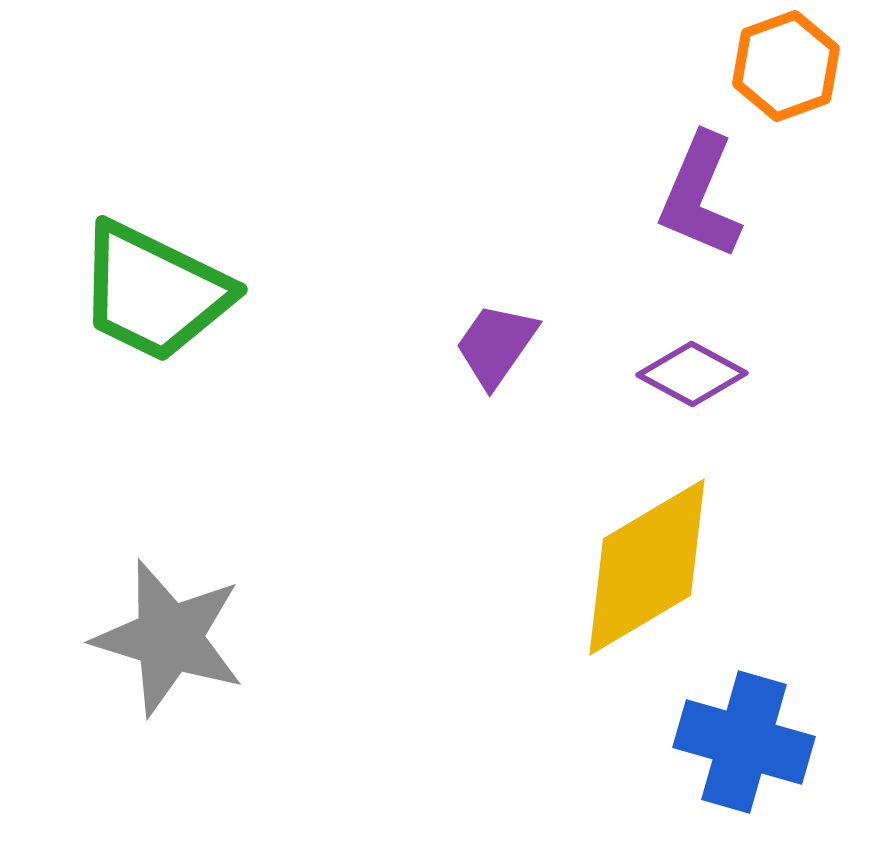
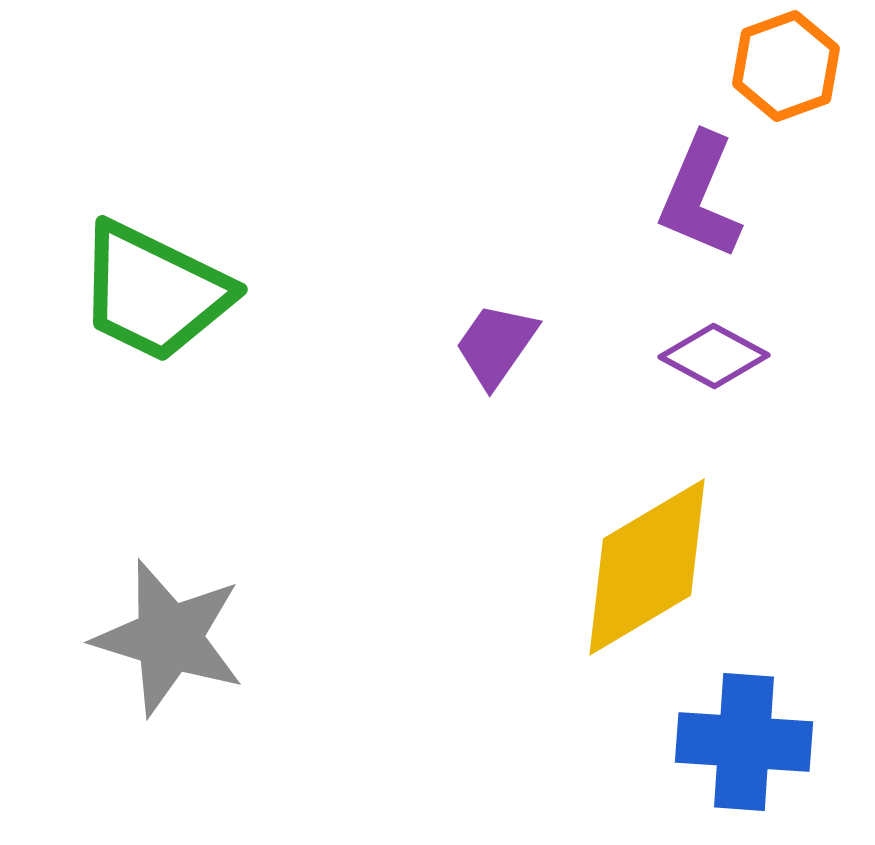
purple diamond: moved 22 px right, 18 px up
blue cross: rotated 12 degrees counterclockwise
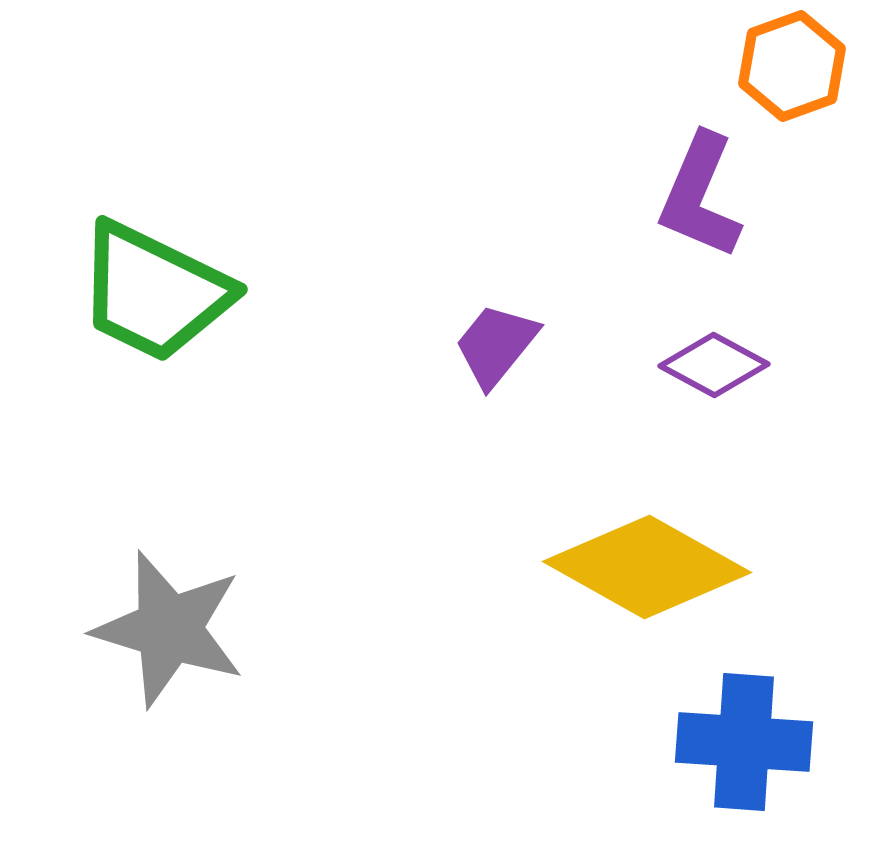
orange hexagon: moved 6 px right
purple trapezoid: rotated 4 degrees clockwise
purple diamond: moved 9 px down
yellow diamond: rotated 60 degrees clockwise
gray star: moved 9 px up
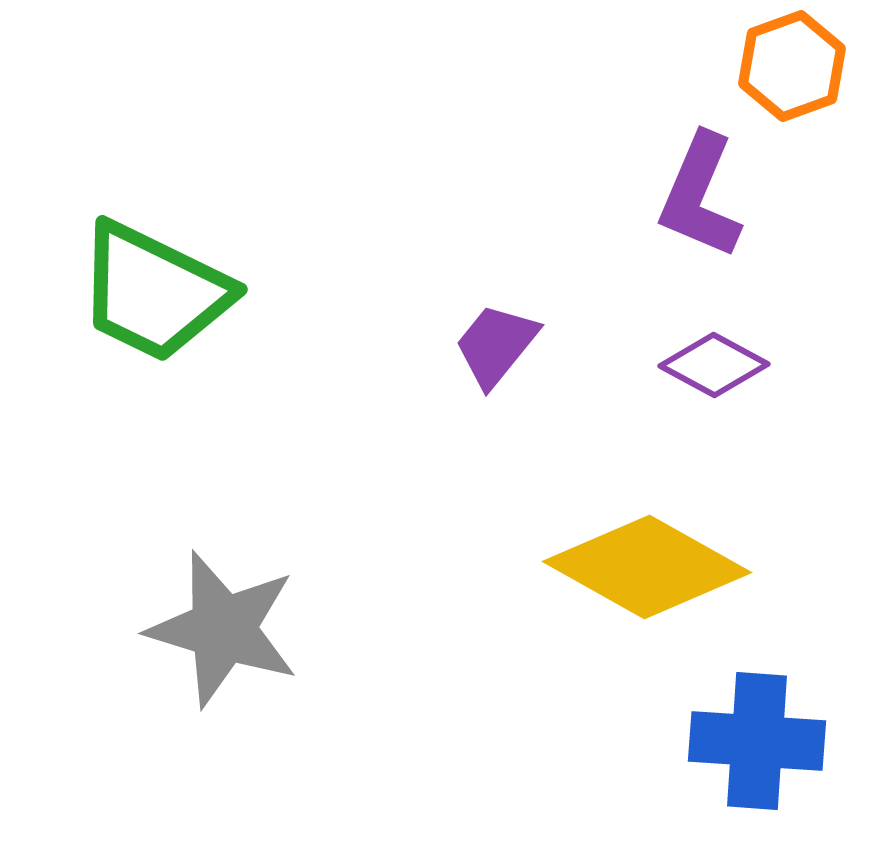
gray star: moved 54 px right
blue cross: moved 13 px right, 1 px up
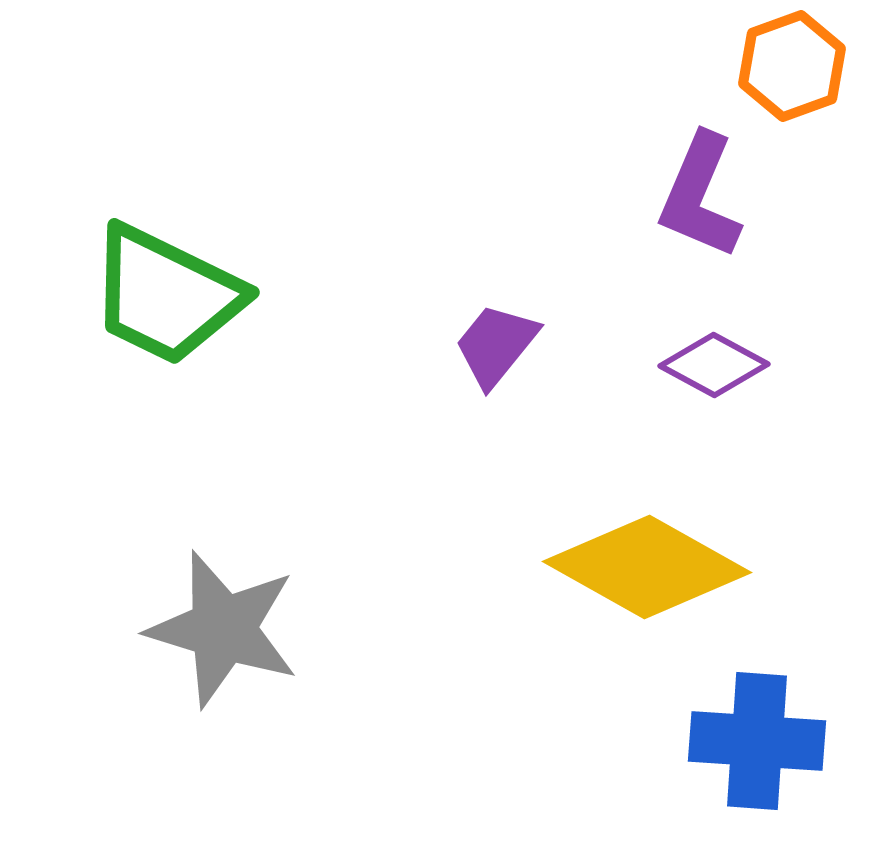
green trapezoid: moved 12 px right, 3 px down
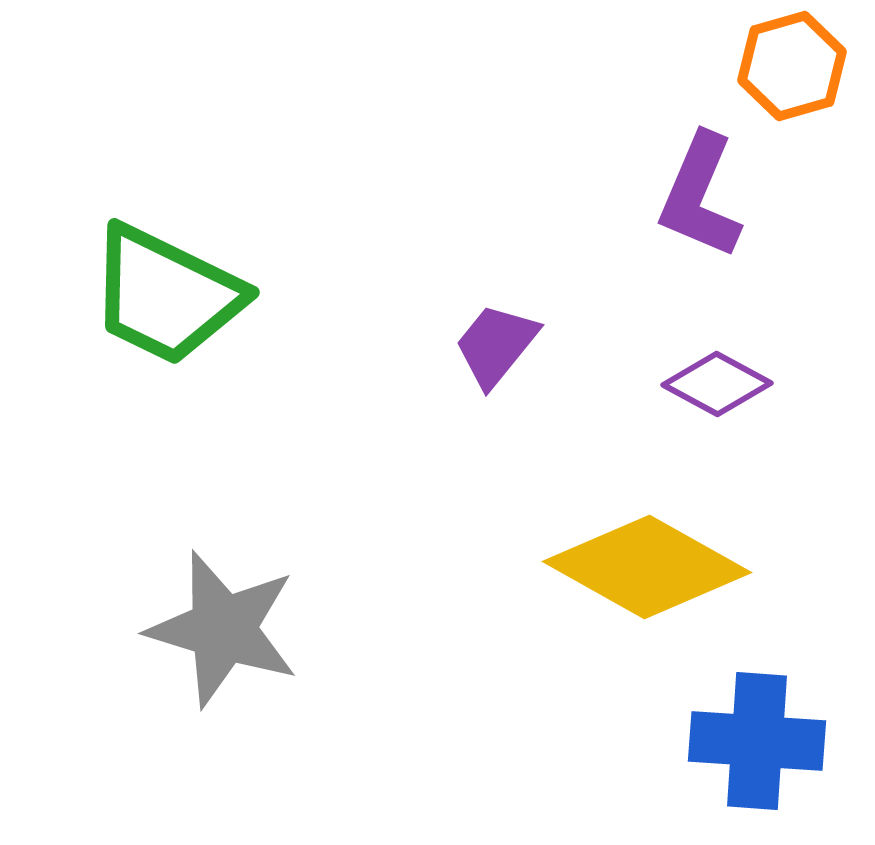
orange hexagon: rotated 4 degrees clockwise
purple diamond: moved 3 px right, 19 px down
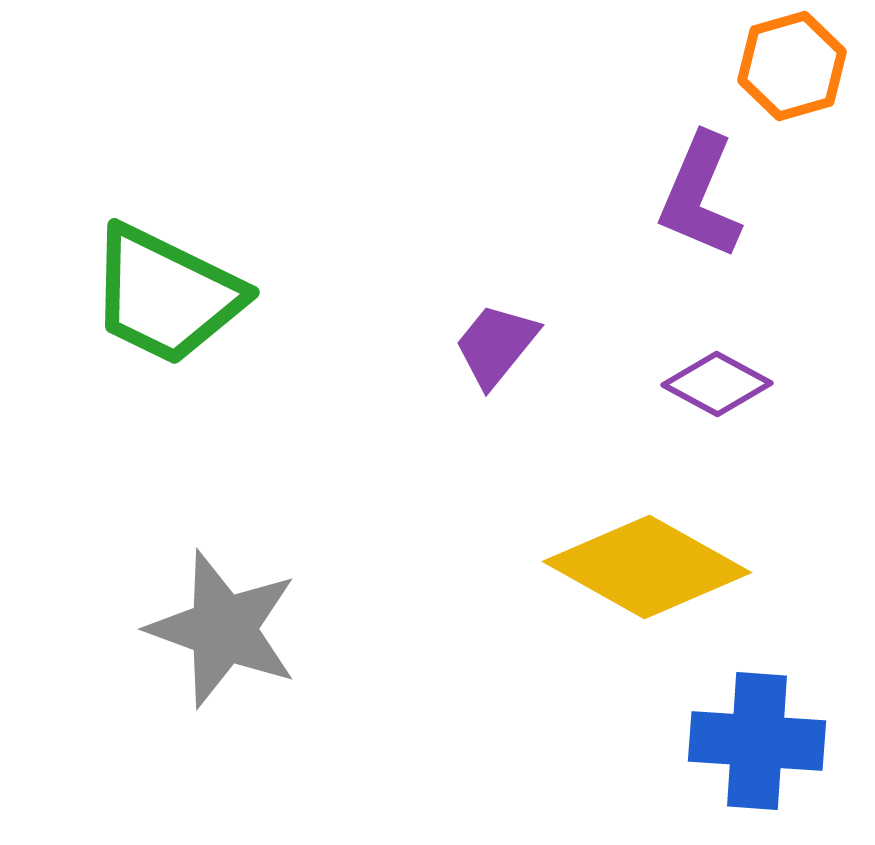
gray star: rotated 3 degrees clockwise
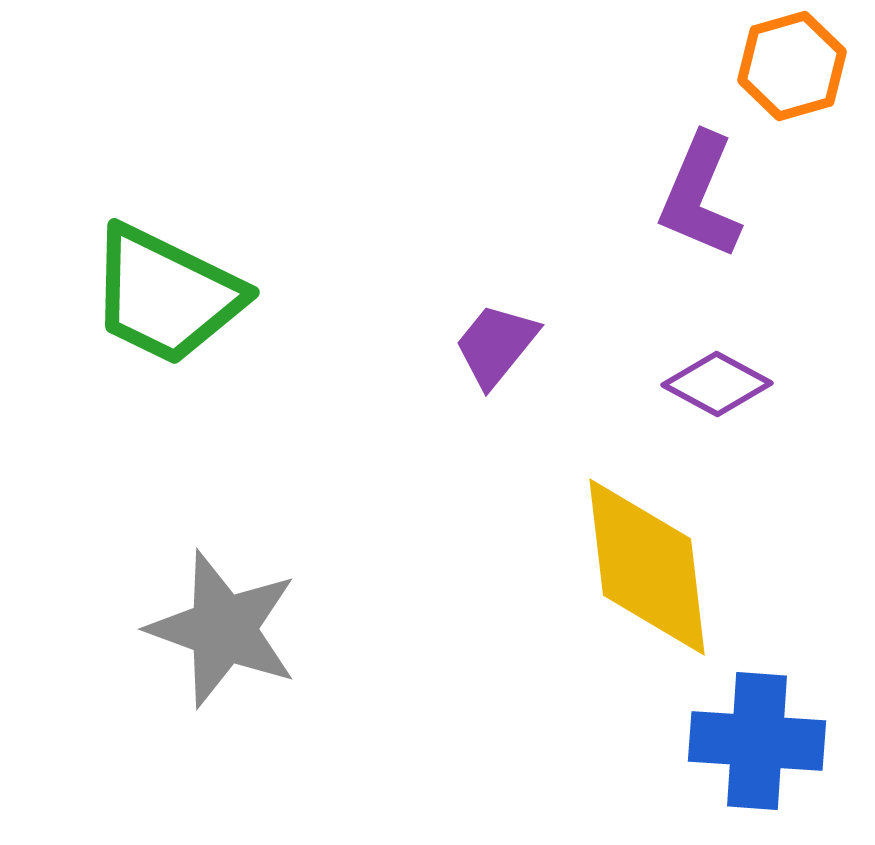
yellow diamond: rotated 54 degrees clockwise
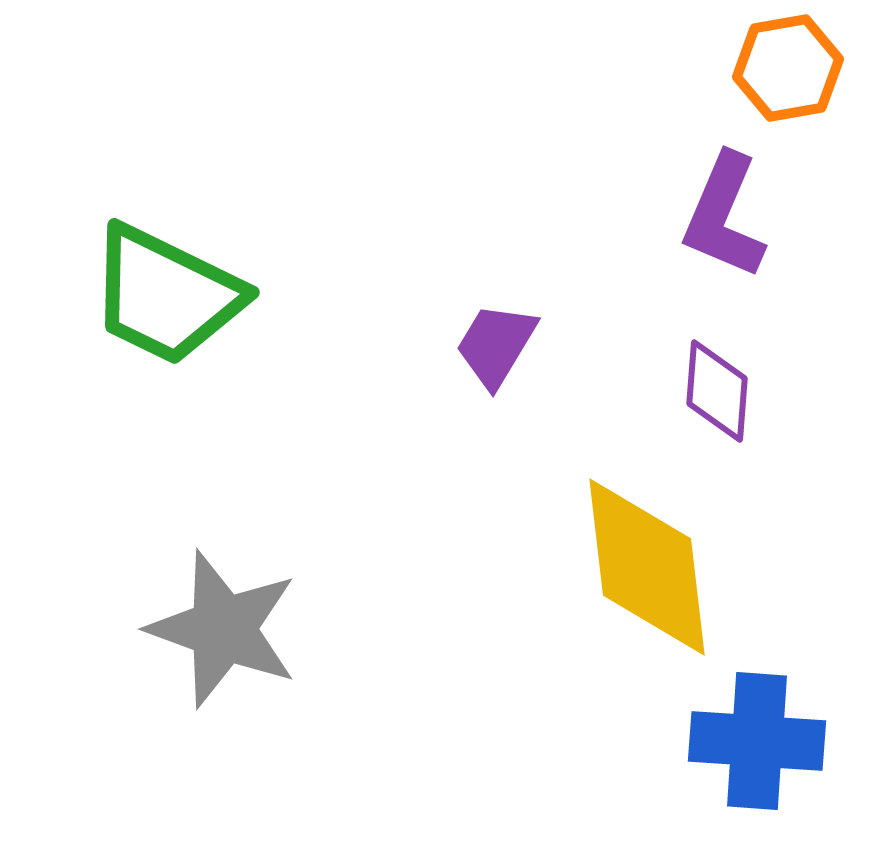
orange hexagon: moved 4 px left, 2 px down; rotated 6 degrees clockwise
purple L-shape: moved 24 px right, 20 px down
purple trapezoid: rotated 8 degrees counterclockwise
purple diamond: moved 7 px down; rotated 66 degrees clockwise
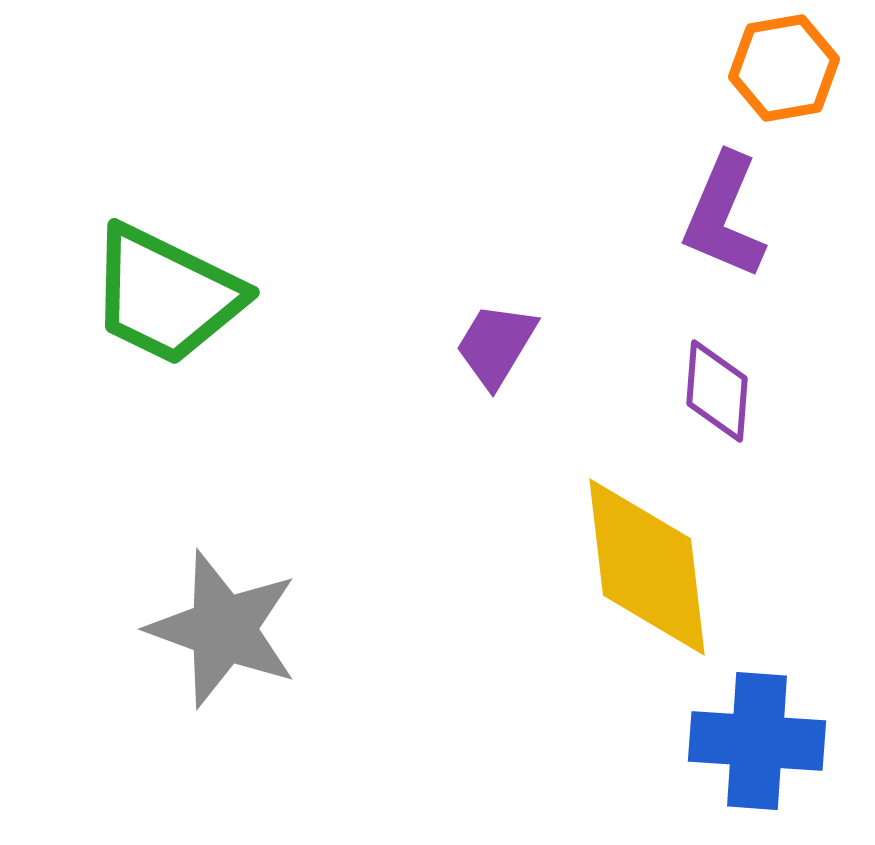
orange hexagon: moved 4 px left
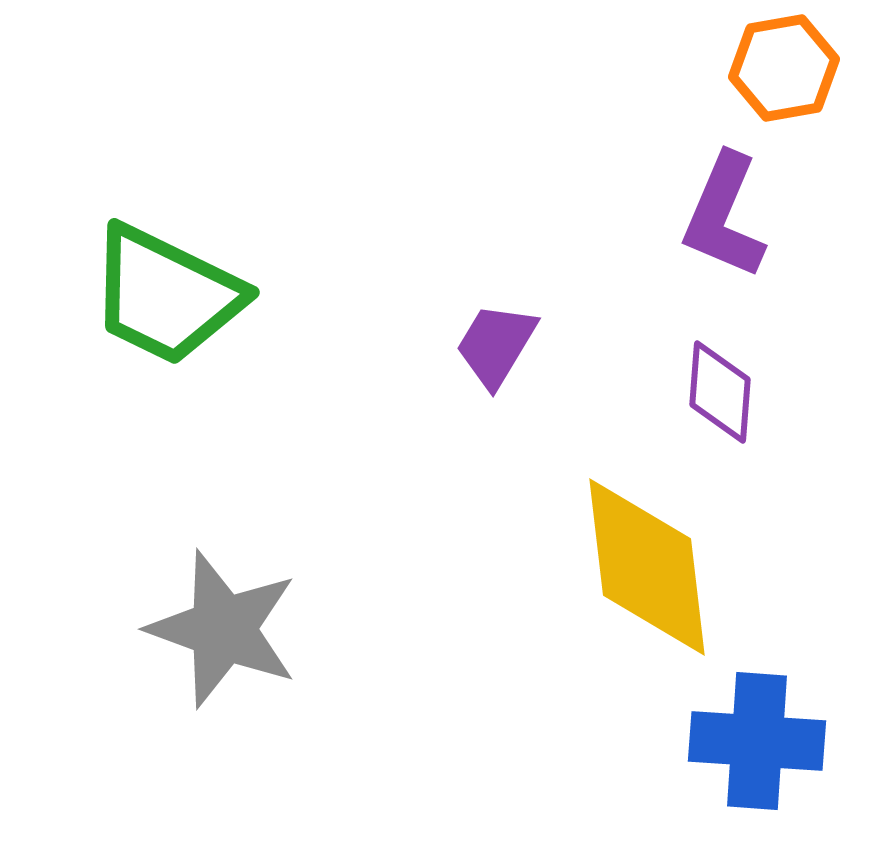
purple diamond: moved 3 px right, 1 px down
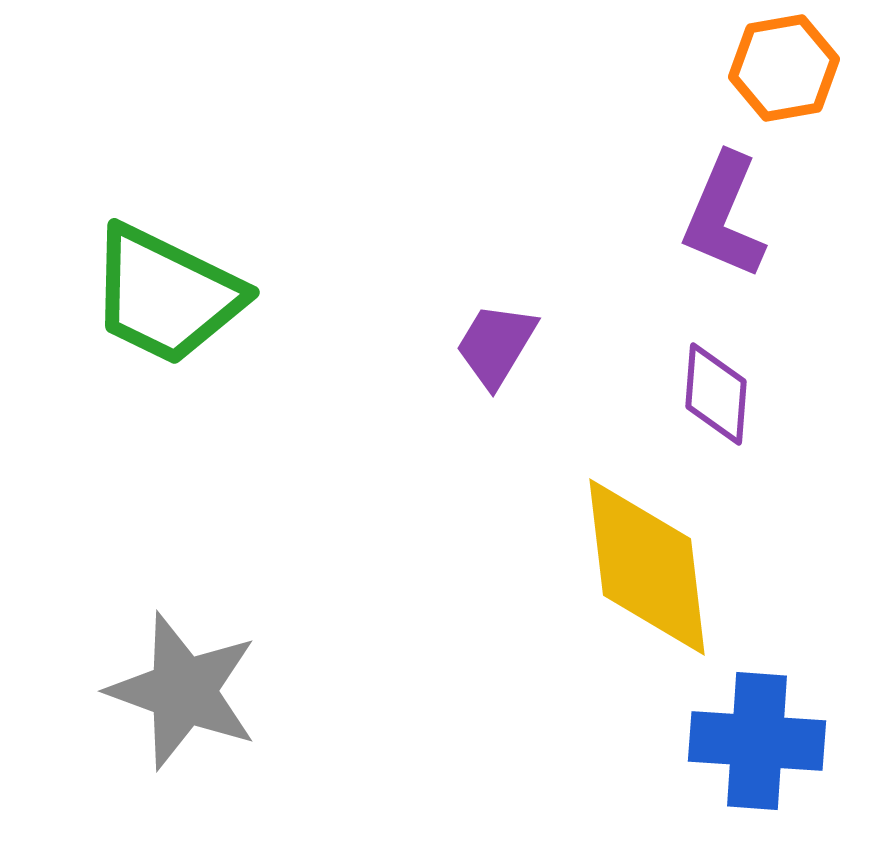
purple diamond: moved 4 px left, 2 px down
gray star: moved 40 px left, 62 px down
